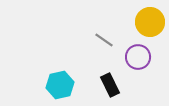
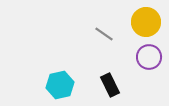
yellow circle: moved 4 px left
gray line: moved 6 px up
purple circle: moved 11 px right
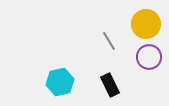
yellow circle: moved 2 px down
gray line: moved 5 px right, 7 px down; rotated 24 degrees clockwise
cyan hexagon: moved 3 px up
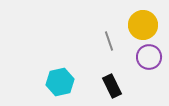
yellow circle: moved 3 px left, 1 px down
gray line: rotated 12 degrees clockwise
black rectangle: moved 2 px right, 1 px down
